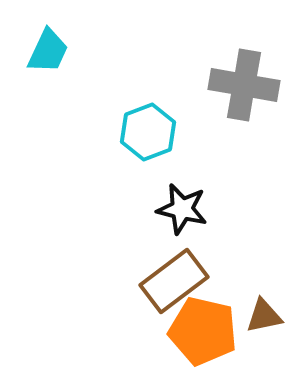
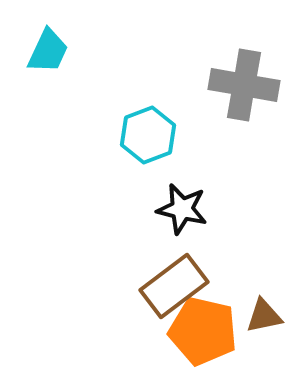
cyan hexagon: moved 3 px down
brown rectangle: moved 5 px down
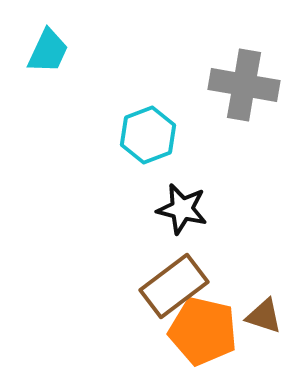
brown triangle: rotated 30 degrees clockwise
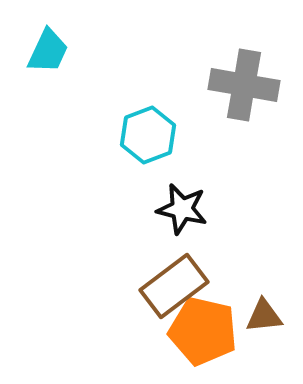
brown triangle: rotated 24 degrees counterclockwise
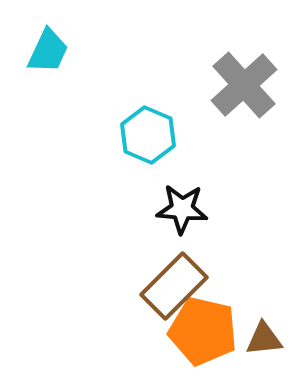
gray cross: rotated 38 degrees clockwise
cyan hexagon: rotated 16 degrees counterclockwise
black star: rotated 9 degrees counterclockwise
brown rectangle: rotated 8 degrees counterclockwise
brown triangle: moved 23 px down
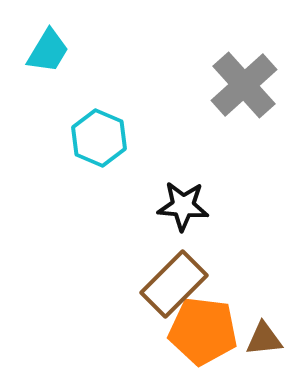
cyan trapezoid: rotated 6 degrees clockwise
cyan hexagon: moved 49 px left, 3 px down
black star: moved 1 px right, 3 px up
brown rectangle: moved 2 px up
orange pentagon: rotated 6 degrees counterclockwise
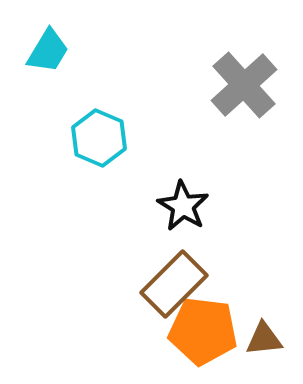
black star: rotated 27 degrees clockwise
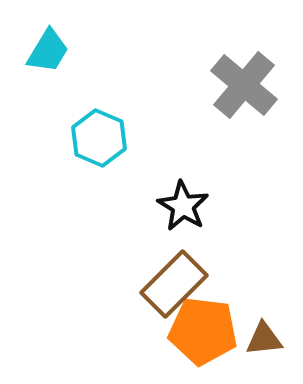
gray cross: rotated 8 degrees counterclockwise
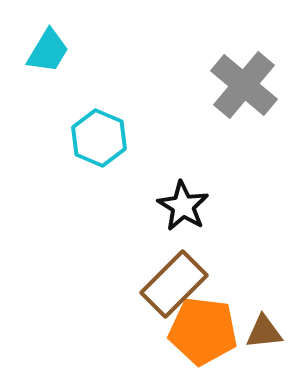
brown triangle: moved 7 px up
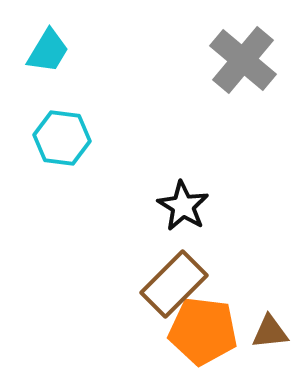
gray cross: moved 1 px left, 25 px up
cyan hexagon: moved 37 px left; rotated 16 degrees counterclockwise
brown triangle: moved 6 px right
